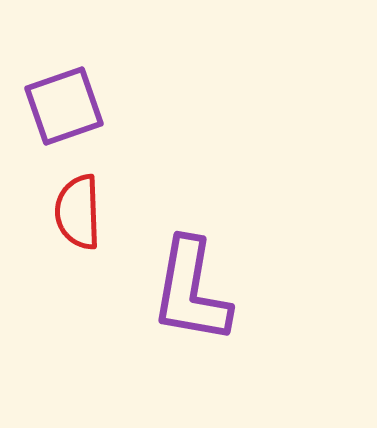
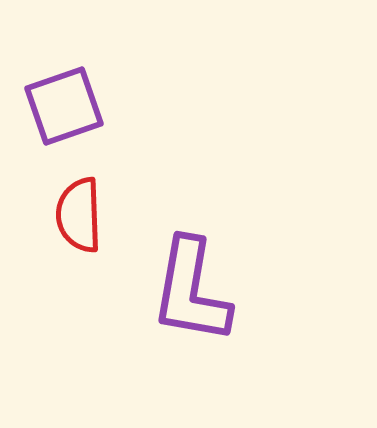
red semicircle: moved 1 px right, 3 px down
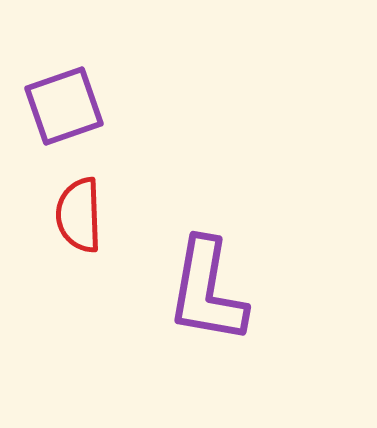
purple L-shape: moved 16 px right
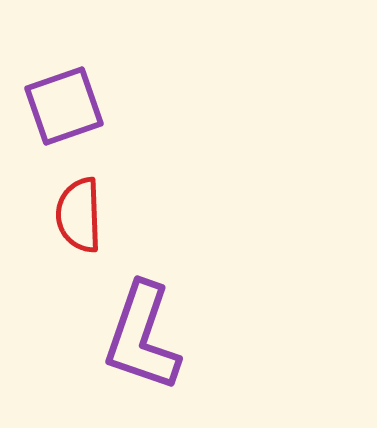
purple L-shape: moved 65 px left, 46 px down; rotated 9 degrees clockwise
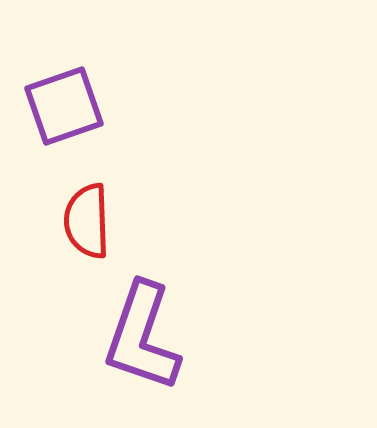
red semicircle: moved 8 px right, 6 px down
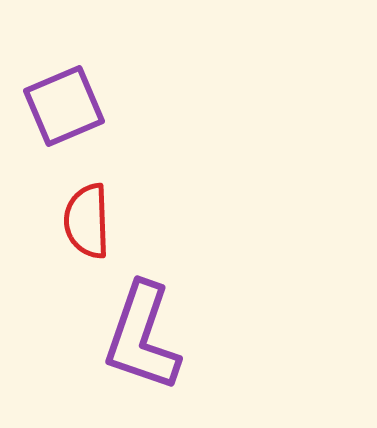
purple square: rotated 4 degrees counterclockwise
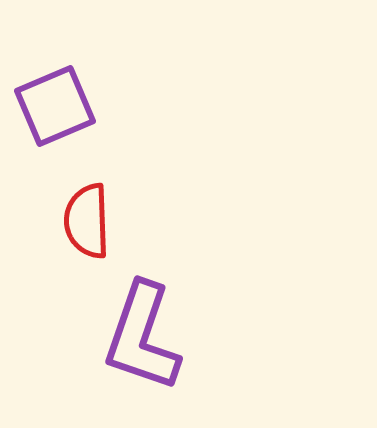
purple square: moved 9 px left
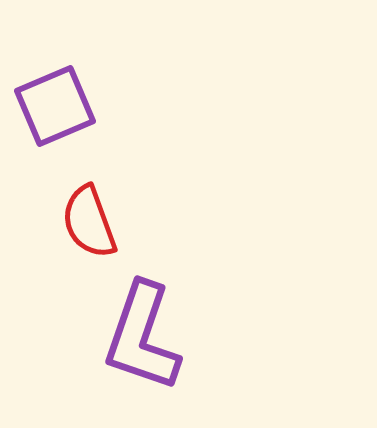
red semicircle: moved 2 px right, 1 px down; rotated 18 degrees counterclockwise
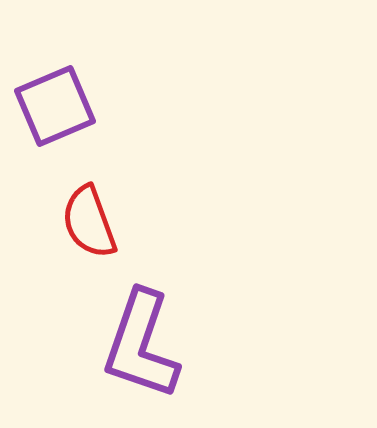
purple L-shape: moved 1 px left, 8 px down
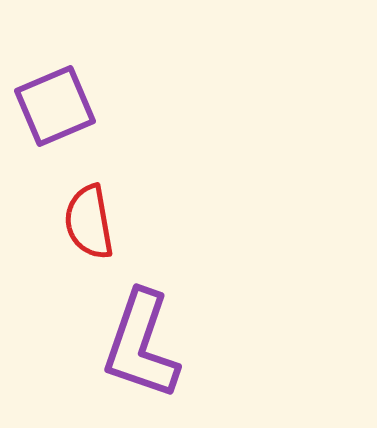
red semicircle: rotated 10 degrees clockwise
